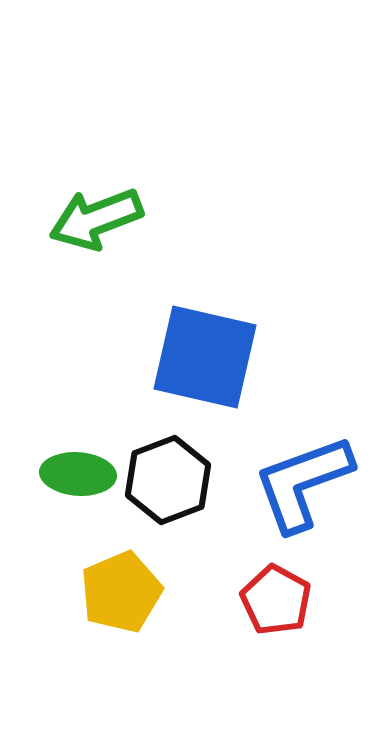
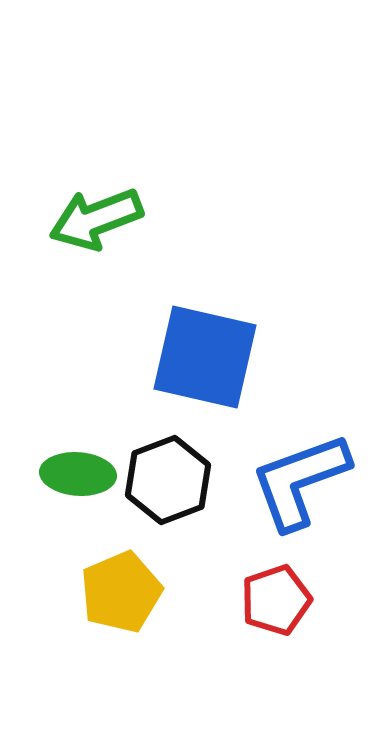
blue L-shape: moved 3 px left, 2 px up
red pentagon: rotated 24 degrees clockwise
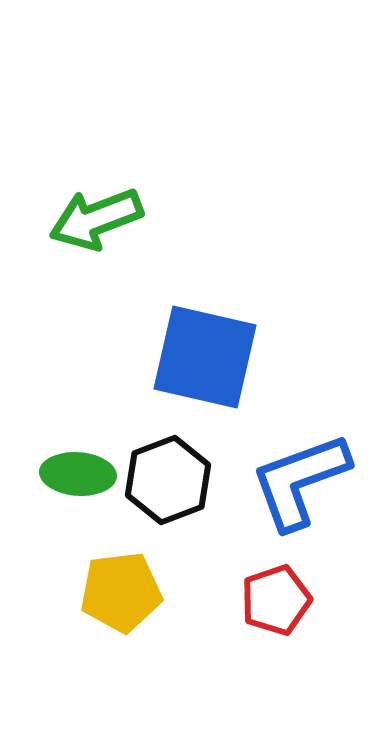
yellow pentagon: rotated 16 degrees clockwise
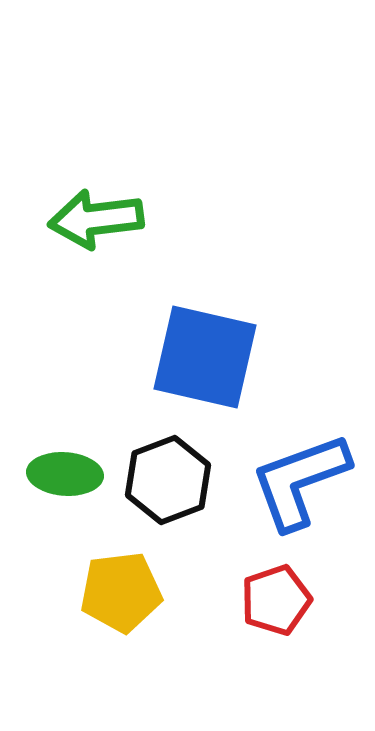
green arrow: rotated 14 degrees clockwise
green ellipse: moved 13 px left
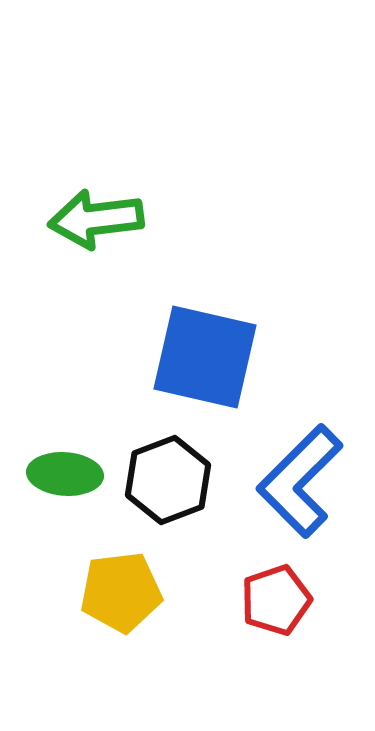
blue L-shape: rotated 25 degrees counterclockwise
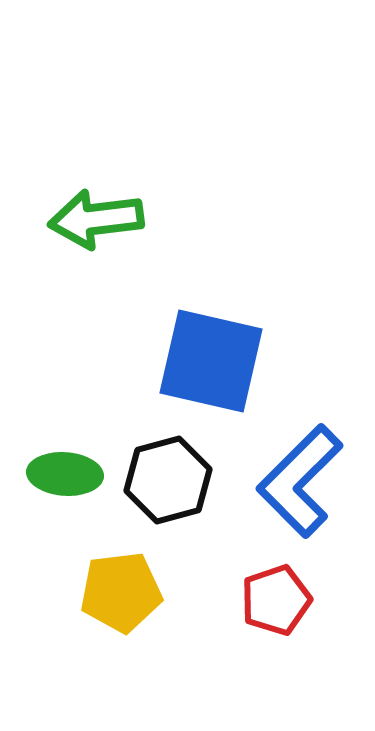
blue square: moved 6 px right, 4 px down
black hexagon: rotated 6 degrees clockwise
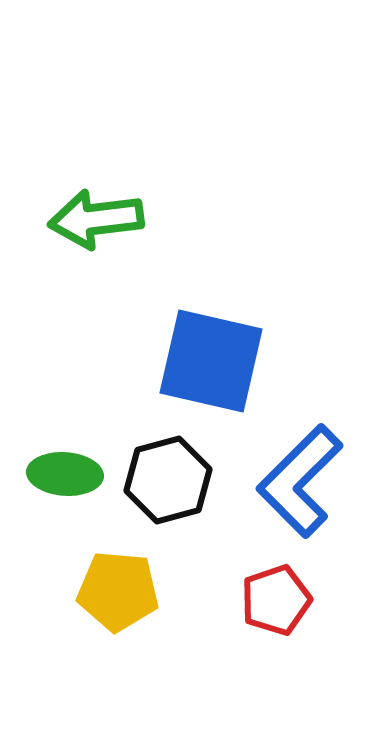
yellow pentagon: moved 3 px left, 1 px up; rotated 12 degrees clockwise
